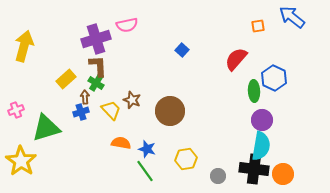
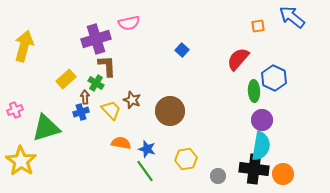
pink semicircle: moved 2 px right, 2 px up
red semicircle: moved 2 px right
brown L-shape: moved 9 px right
pink cross: moved 1 px left
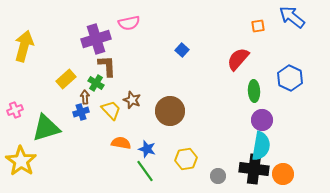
blue hexagon: moved 16 px right
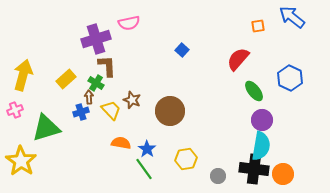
yellow arrow: moved 1 px left, 29 px down
green ellipse: rotated 35 degrees counterclockwise
brown arrow: moved 4 px right
blue star: rotated 18 degrees clockwise
green line: moved 1 px left, 2 px up
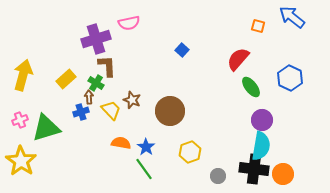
orange square: rotated 24 degrees clockwise
green ellipse: moved 3 px left, 4 px up
pink cross: moved 5 px right, 10 px down
blue star: moved 1 px left, 2 px up
yellow hexagon: moved 4 px right, 7 px up; rotated 10 degrees counterclockwise
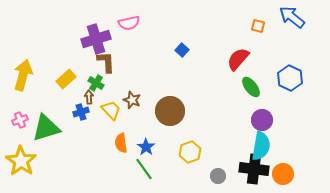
brown L-shape: moved 1 px left, 4 px up
orange semicircle: rotated 108 degrees counterclockwise
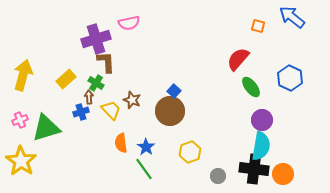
blue square: moved 8 px left, 41 px down
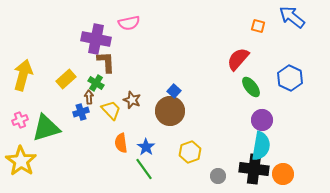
purple cross: rotated 28 degrees clockwise
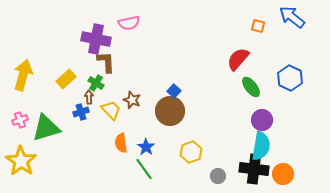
yellow hexagon: moved 1 px right
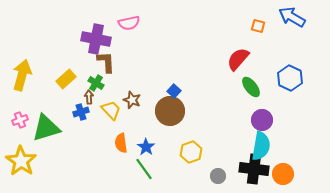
blue arrow: rotated 8 degrees counterclockwise
yellow arrow: moved 1 px left
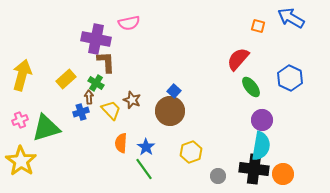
blue arrow: moved 1 px left, 1 px down
orange semicircle: rotated 12 degrees clockwise
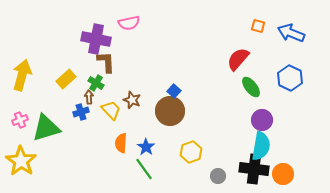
blue arrow: moved 15 px down; rotated 8 degrees counterclockwise
